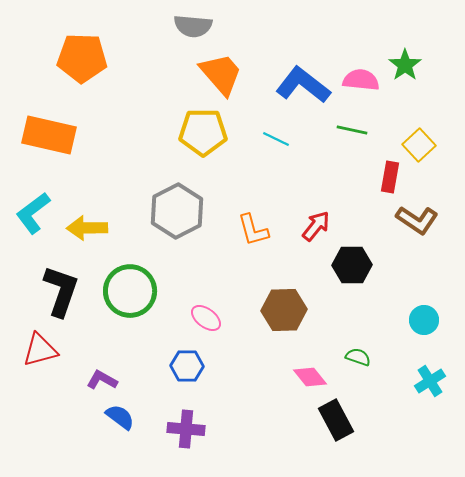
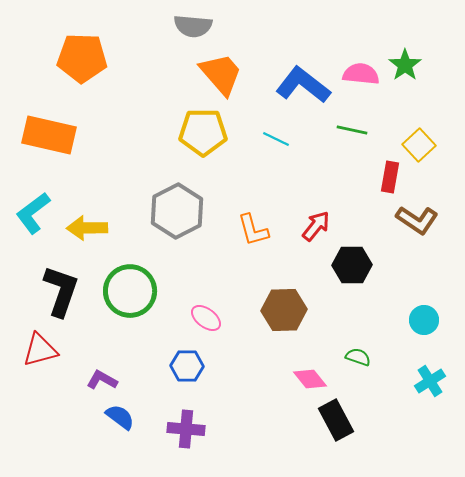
pink semicircle: moved 6 px up
pink diamond: moved 2 px down
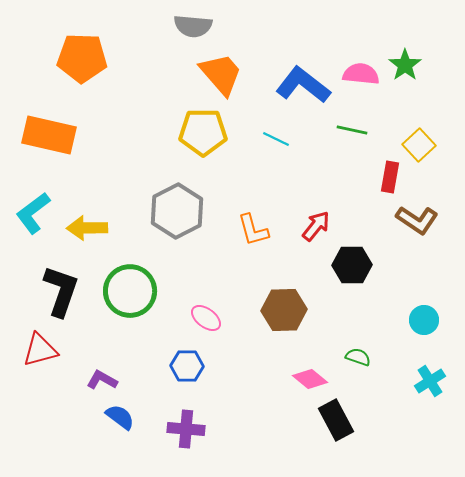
pink diamond: rotated 12 degrees counterclockwise
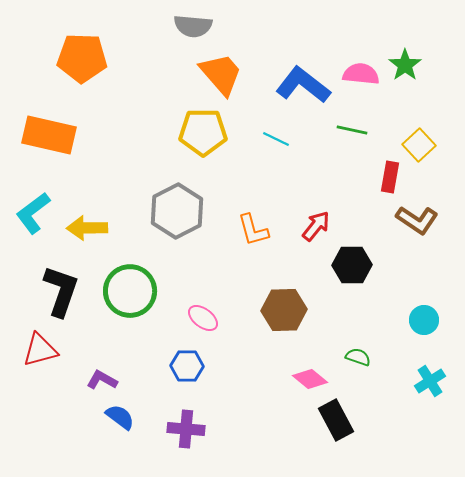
pink ellipse: moved 3 px left
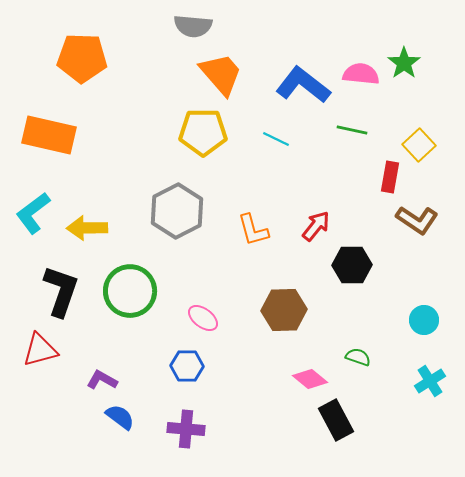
green star: moved 1 px left, 2 px up
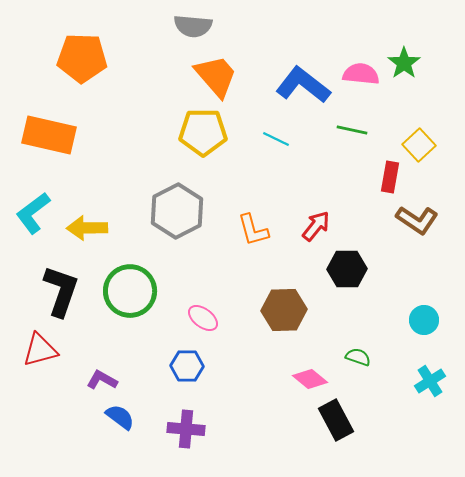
orange trapezoid: moved 5 px left, 2 px down
black hexagon: moved 5 px left, 4 px down
